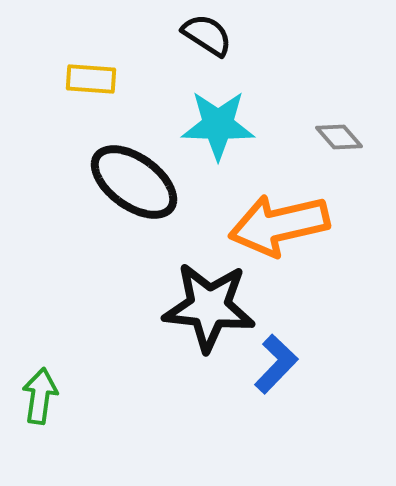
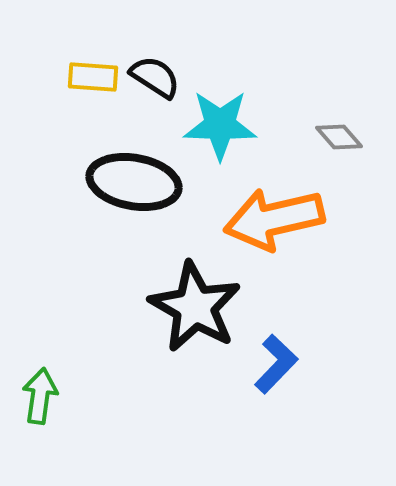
black semicircle: moved 52 px left, 42 px down
yellow rectangle: moved 2 px right, 2 px up
cyan star: moved 2 px right
black ellipse: rotated 26 degrees counterclockwise
orange arrow: moved 5 px left, 6 px up
black star: moved 14 px left; rotated 24 degrees clockwise
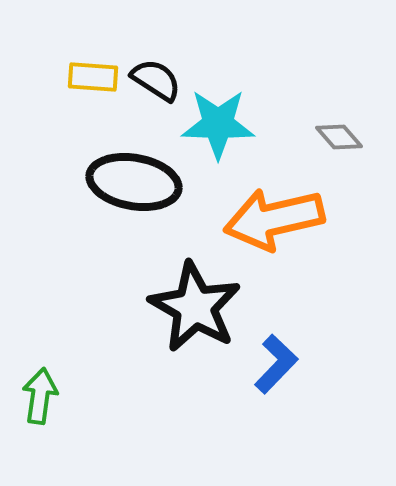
black semicircle: moved 1 px right, 3 px down
cyan star: moved 2 px left, 1 px up
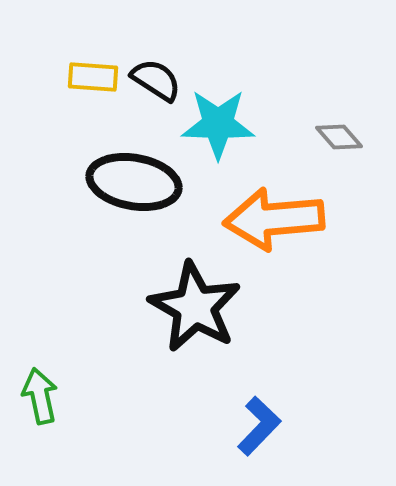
orange arrow: rotated 8 degrees clockwise
blue L-shape: moved 17 px left, 62 px down
green arrow: rotated 20 degrees counterclockwise
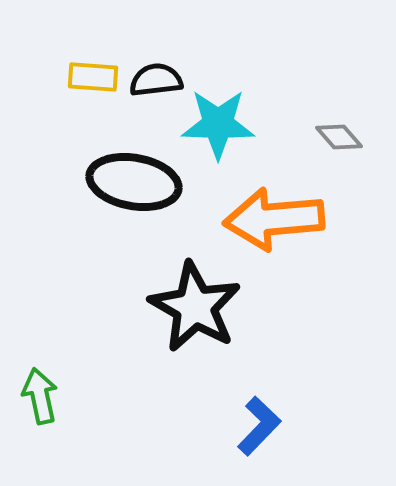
black semicircle: rotated 40 degrees counterclockwise
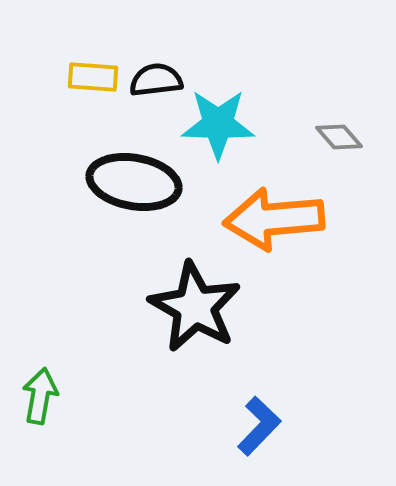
green arrow: rotated 22 degrees clockwise
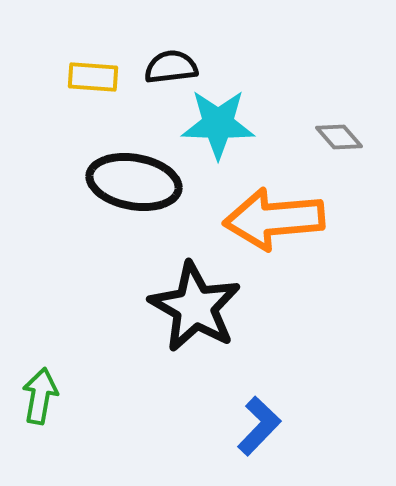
black semicircle: moved 15 px right, 13 px up
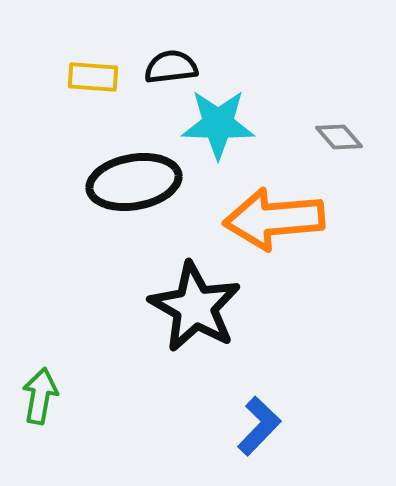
black ellipse: rotated 20 degrees counterclockwise
